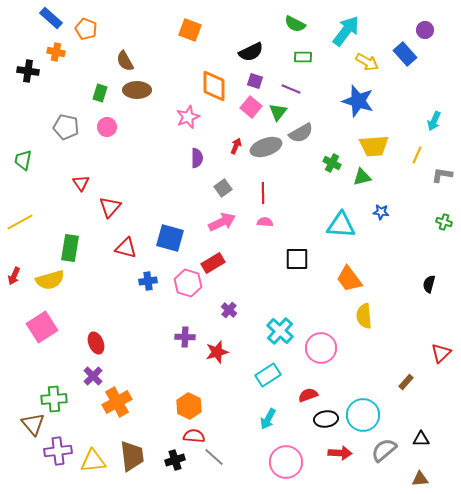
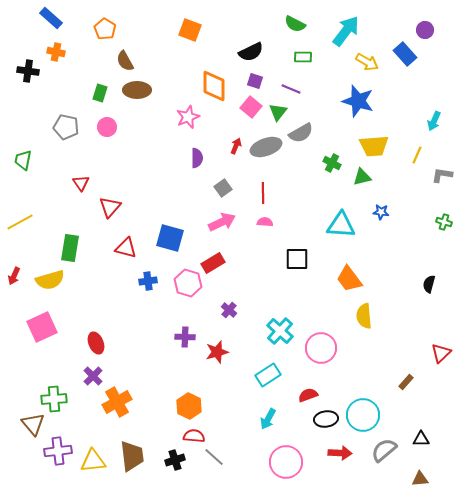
orange pentagon at (86, 29): moved 19 px right; rotated 10 degrees clockwise
pink square at (42, 327): rotated 8 degrees clockwise
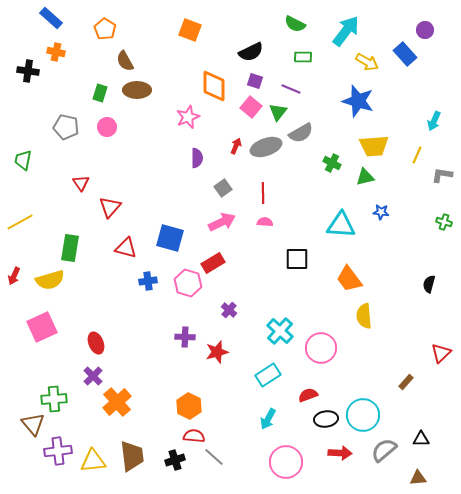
green triangle at (362, 177): moved 3 px right
orange cross at (117, 402): rotated 12 degrees counterclockwise
brown triangle at (420, 479): moved 2 px left, 1 px up
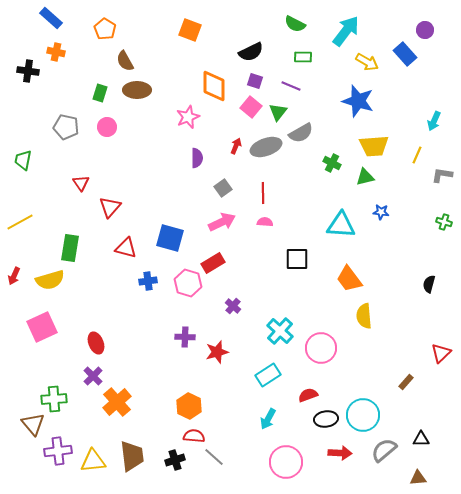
purple line at (291, 89): moved 3 px up
purple cross at (229, 310): moved 4 px right, 4 px up
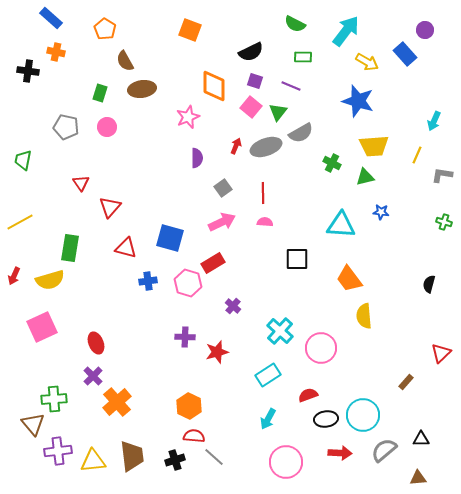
brown ellipse at (137, 90): moved 5 px right, 1 px up; rotated 8 degrees counterclockwise
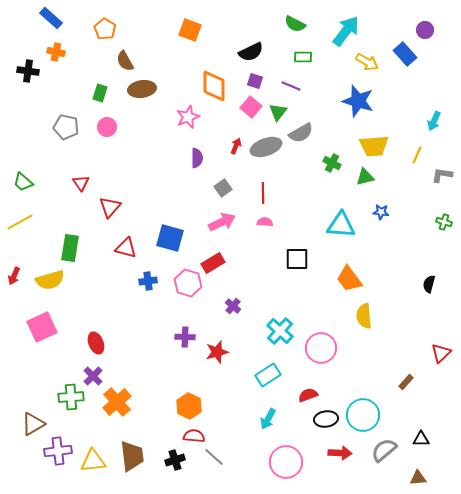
green trapezoid at (23, 160): moved 22 px down; rotated 60 degrees counterclockwise
green cross at (54, 399): moved 17 px right, 2 px up
brown triangle at (33, 424): rotated 40 degrees clockwise
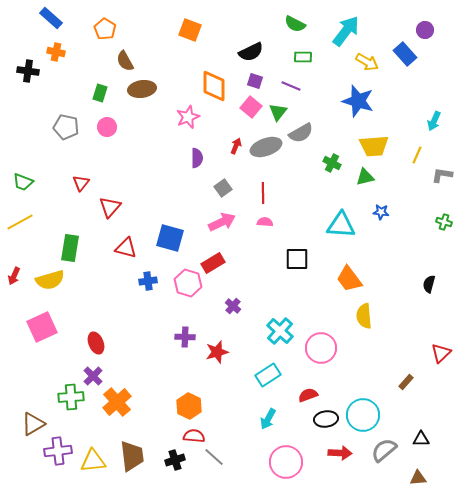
green trapezoid at (23, 182): rotated 20 degrees counterclockwise
red triangle at (81, 183): rotated 12 degrees clockwise
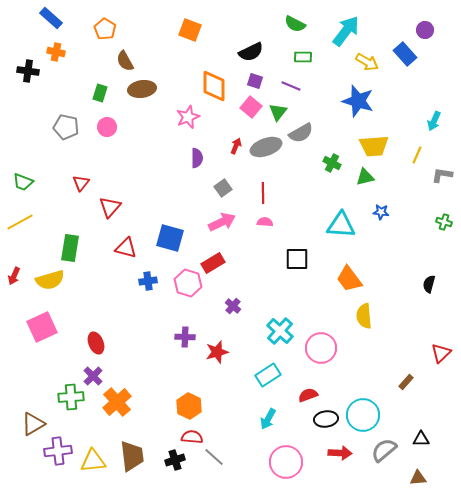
red semicircle at (194, 436): moved 2 px left, 1 px down
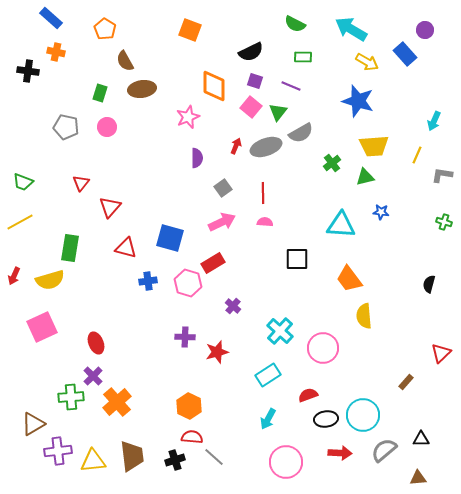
cyan arrow at (346, 31): moved 5 px right, 2 px up; rotated 96 degrees counterclockwise
green cross at (332, 163): rotated 24 degrees clockwise
pink circle at (321, 348): moved 2 px right
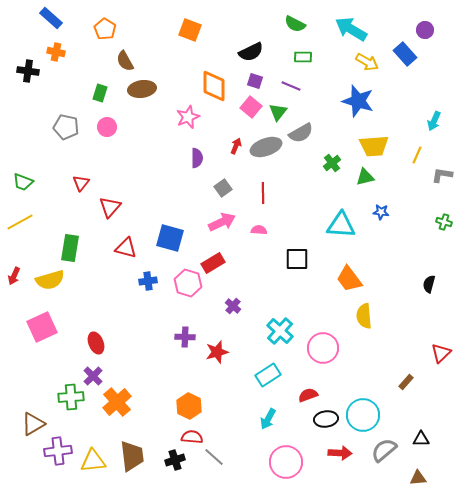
pink semicircle at (265, 222): moved 6 px left, 8 px down
